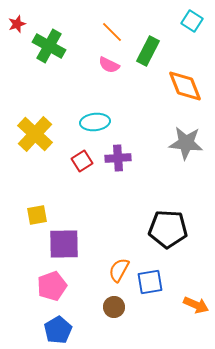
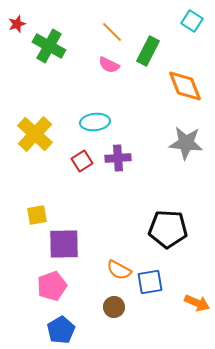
orange semicircle: rotated 90 degrees counterclockwise
orange arrow: moved 1 px right, 2 px up
blue pentagon: moved 3 px right
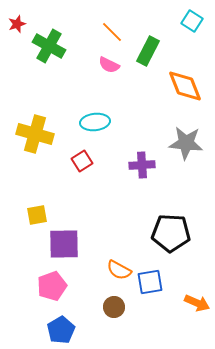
yellow cross: rotated 27 degrees counterclockwise
purple cross: moved 24 px right, 7 px down
black pentagon: moved 3 px right, 4 px down
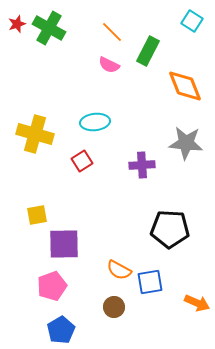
green cross: moved 18 px up
black pentagon: moved 1 px left, 4 px up
